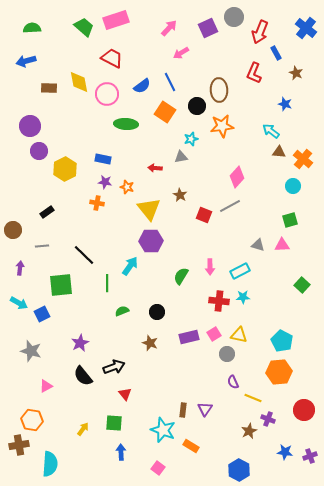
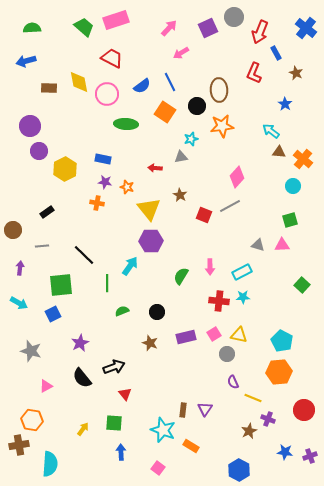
blue star at (285, 104): rotated 16 degrees clockwise
cyan rectangle at (240, 271): moved 2 px right, 1 px down
blue square at (42, 314): moved 11 px right
purple rectangle at (189, 337): moved 3 px left
black semicircle at (83, 376): moved 1 px left, 2 px down
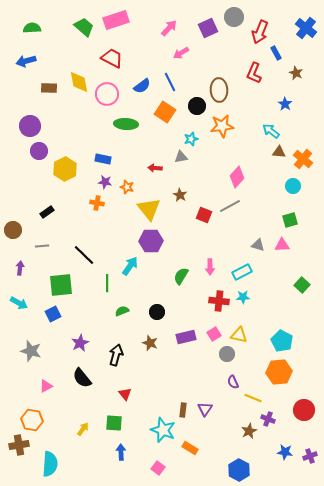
black arrow at (114, 367): moved 2 px right, 12 px up; rotated 55 degrees counterclockwise
orange rectangle at (191, 446): moved 1 px left, 2 px down
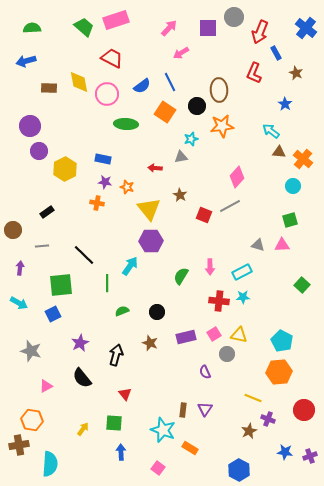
purple square at (208, 28): rotated 24 degrees clockwise
purple semicircle at (233, 382): moved 28 px left, 10 px up
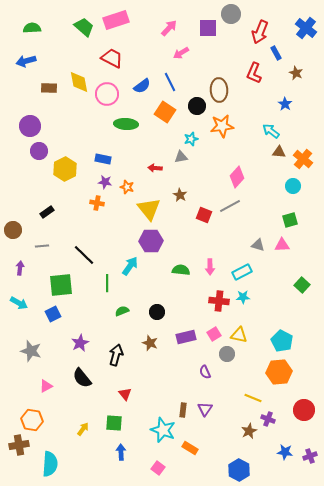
gray circle at (234, 17): moved 3 px left, 3 px up
green semicircle at (181, 276): moved 6 px up; rotated 66 degrees clockwise
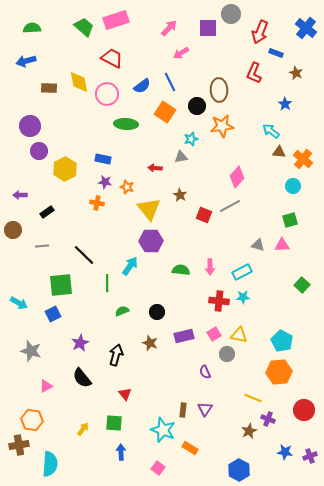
blue rectangle at (276, 53): rotated 40 degrees counterclockwise
purple arrow at (20, 268): moved 73 px up; rotated 96 degrees counterclockwise
purple rectangle at (186, 337): moved 2 px left, 1 px up
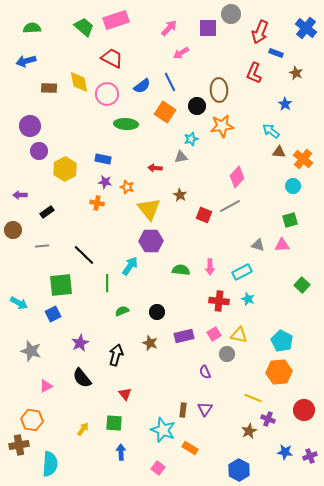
cyan star at (243, 297): moved 5 px right, 2 px down; rotated 24 degrees clockwise
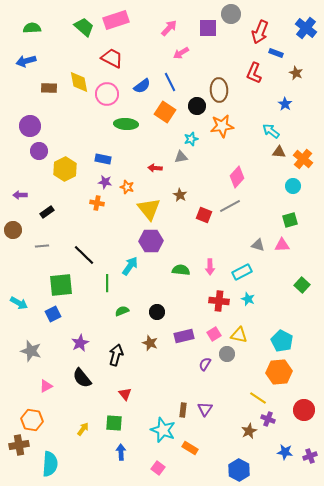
purple semicircle at (205, 372): moved 8 px up; rotated 56 degrees clockwise
yellow line at (253, 398): moved 5 px right; rotated 12 degrees clockwise
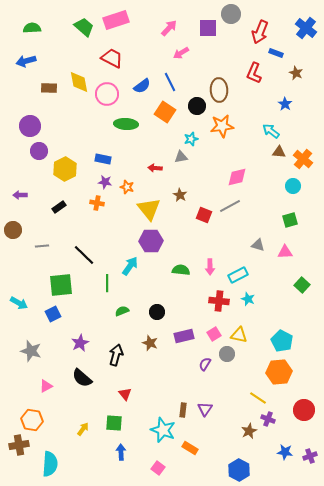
pink diamond at (237, 177): rotated 35 degrees clockwise
black rectangle at (47, 212): moved 12 px right, 5 px up
pink triangle at (282, 245): moved 3 px right, 7 px down
cyan rectangle at (242, 272): moved 4 px left, 3 px down
black semicircle at (82, 378): rotated 10 degrees counterclockwise
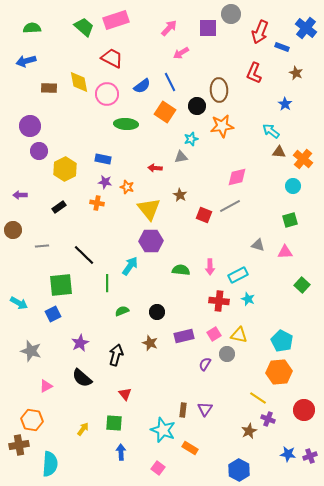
blue rectangle at (276, 53): moved 6 px right, 6 px up
blue star at (285, 452): moved 3 px right, 2 px down
